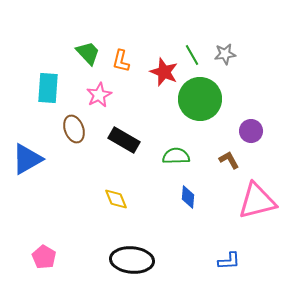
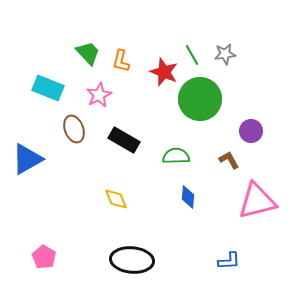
cyan rectangle: rotated 72 degrees counterclockwise
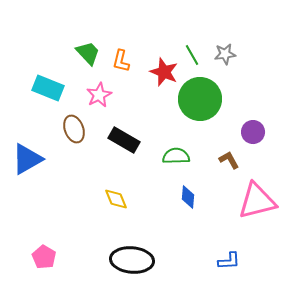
purple circle: moved 2 px right, 1 px down
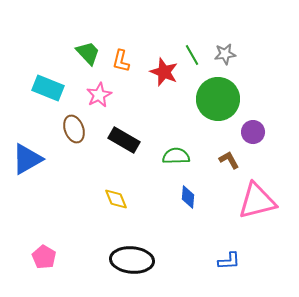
green circle: moved 18 px right
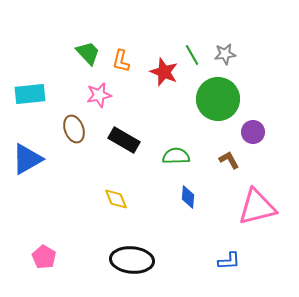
cyan rectangle: moved 18 px left, 6 px down; rotated 28 degrees counterclockwise
pink star: rotated 15 degrees clockwise
pink triangle: moved 6 px down
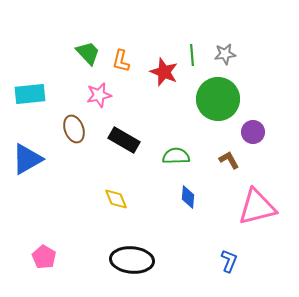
green line: rotated 25 degrees clockwise
blue L-shape: rotated 65 degrees counterclockwise
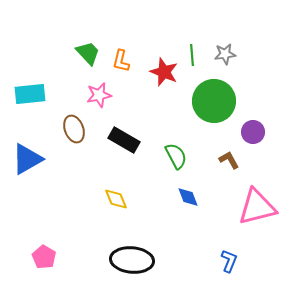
green circle: moved 4 px left, 2 px down
green semicircle: rotated 64 degrees clockwise
blue diamond: rotated 25 degrees counterclockwise
